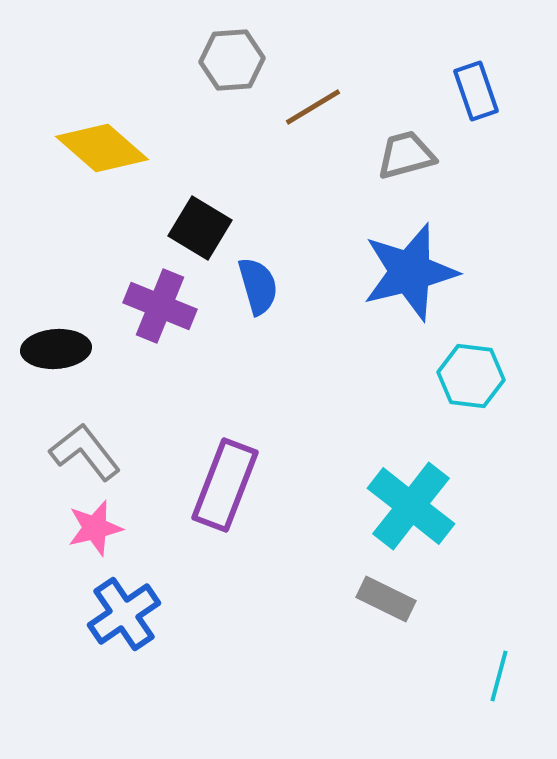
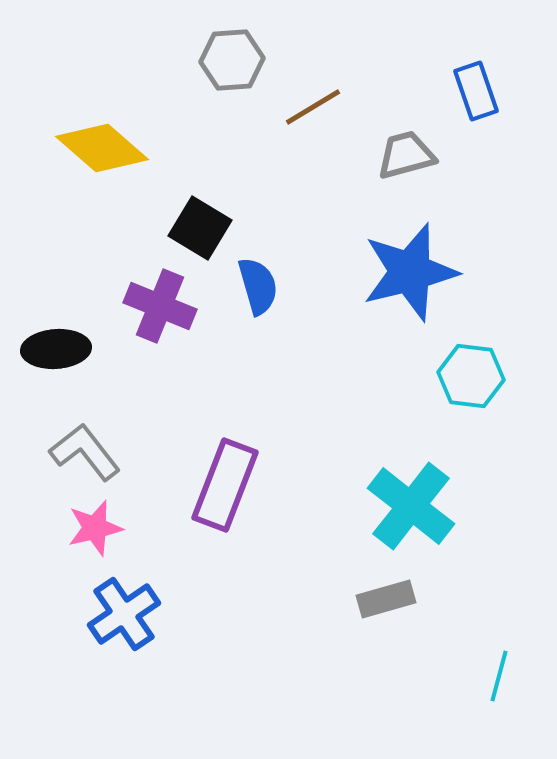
gray rectangle: rotated 42 degrees counterclockwise
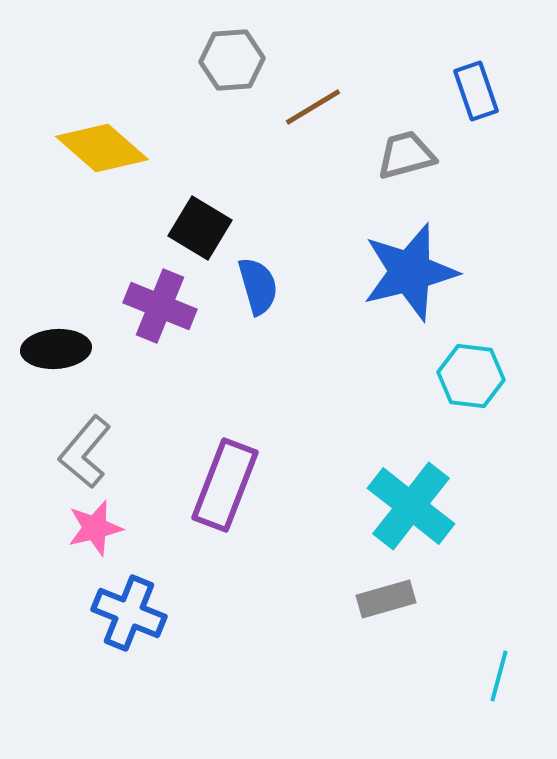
gray L-shape: rotated 102 degrees counterclockwise
blue cross: moved 5 px right, 1 px up; rotated 34 degrees counterclockwise
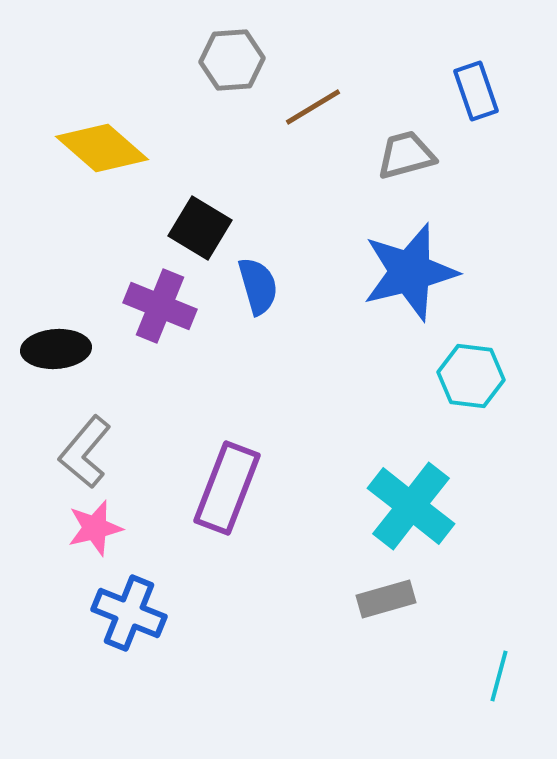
purple rectangle: moved 2 px right, 3 px down
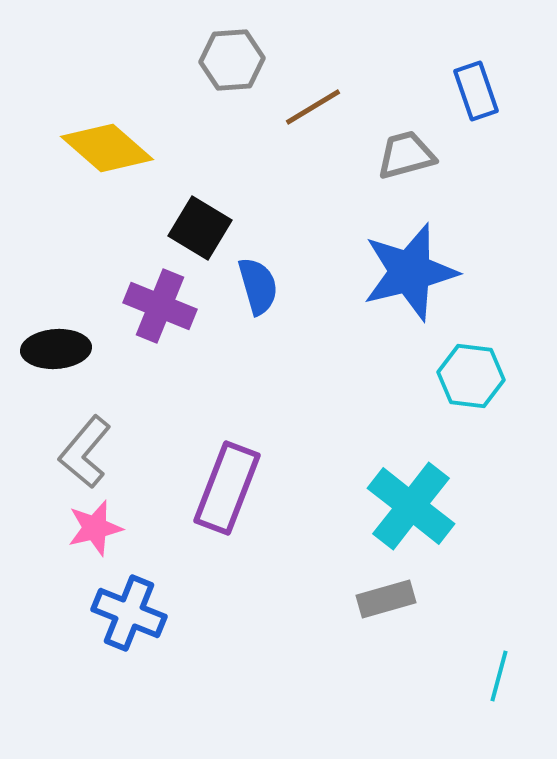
yellow diamond: moved 5 px right
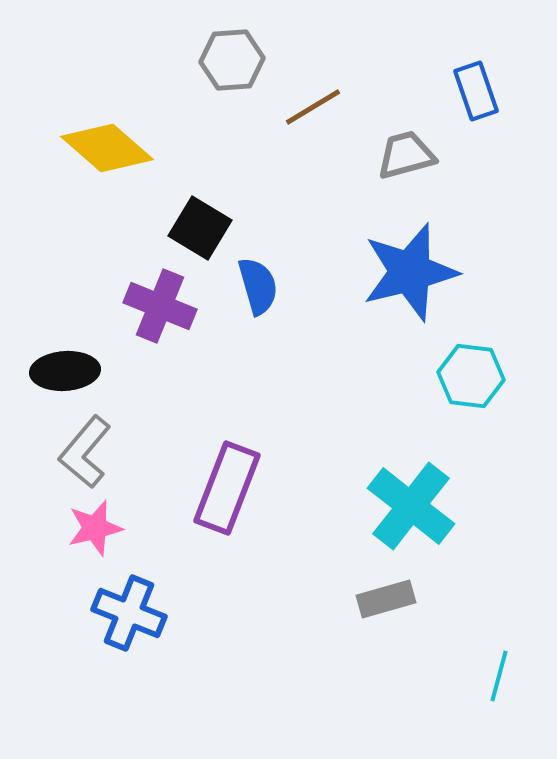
black ellipse: moved 9 px right, 22 px down
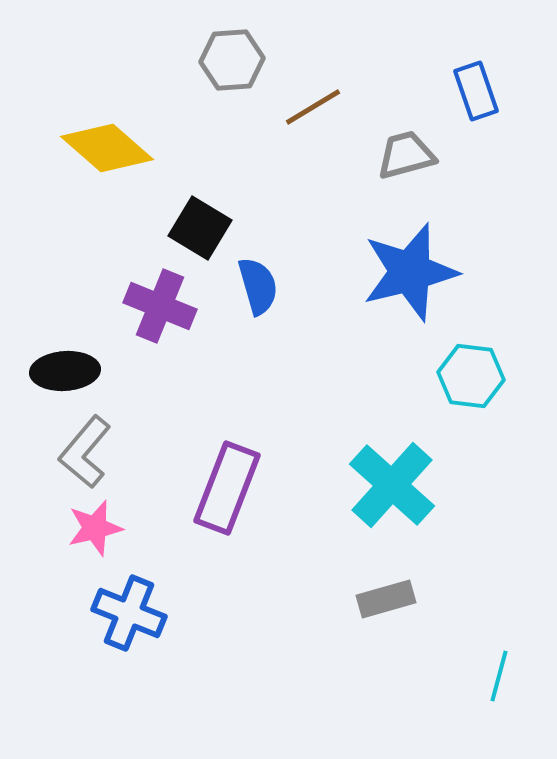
cyan cross: moved 19 px left, 21 px up; rotated 4 degrees clockwise
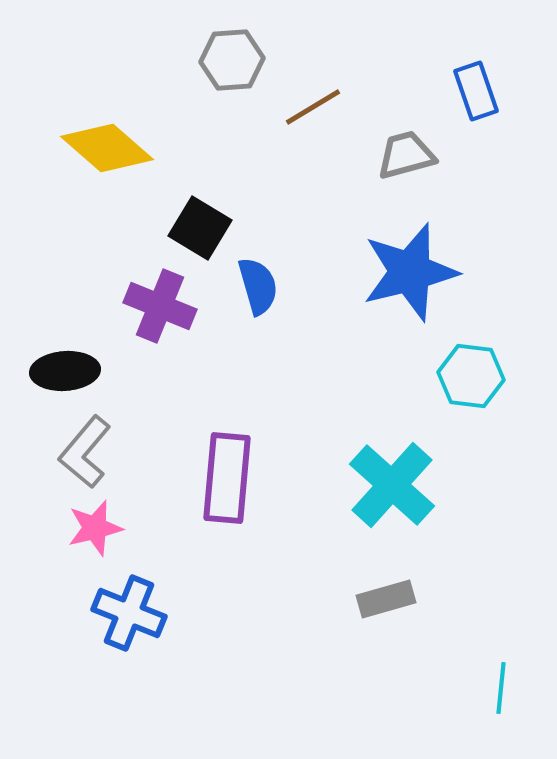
purple rectangle: moved 10 px up; rotated 16 degrees counterclockwise
cyan line: moved 2 px right, 12 px down; rotated 9 degrees counterclockwise
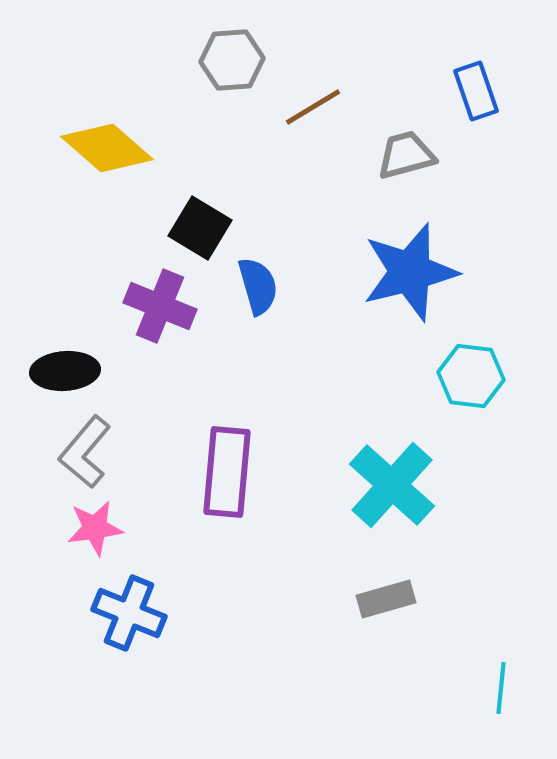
purple rectangle: moved 6 px up
pink star: rotated 6 degrees clockwise
